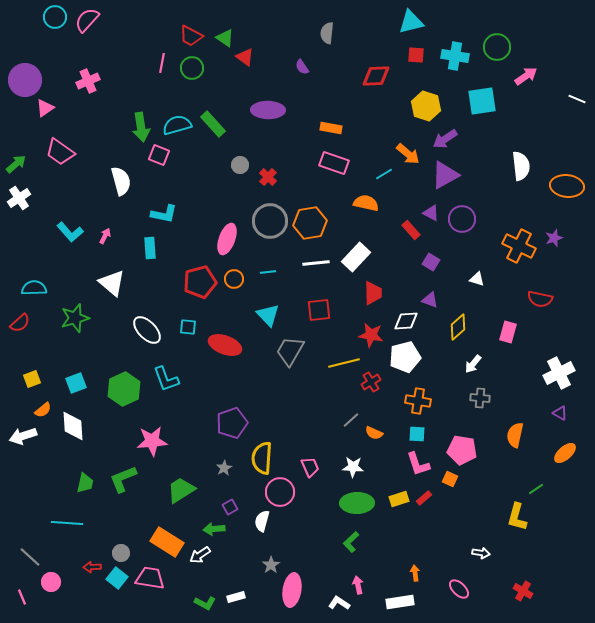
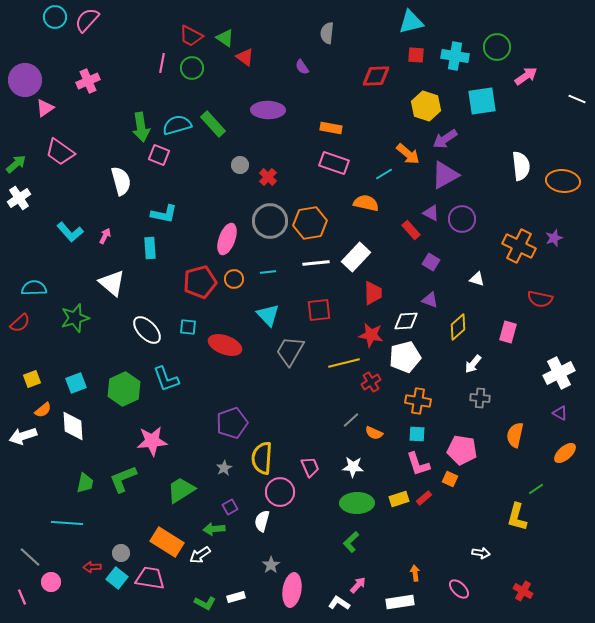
orange ellipse at (567, 186): moved 4 px left, 5 px up
pink arrow at (358, 585): rotated 54 degrees clockwise
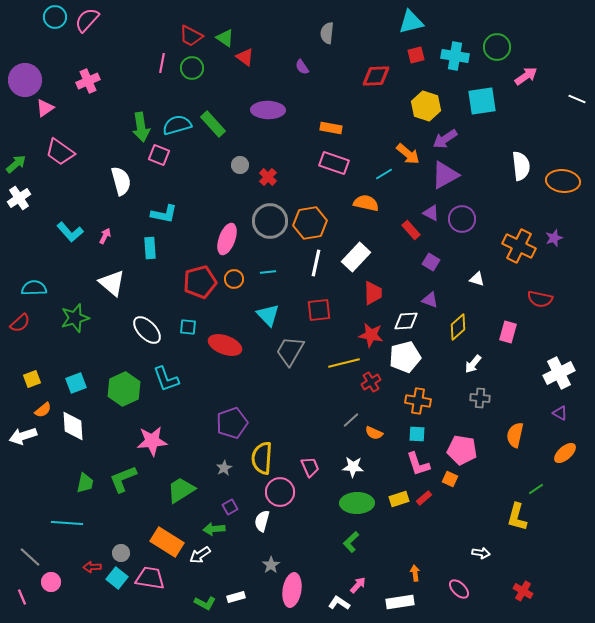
red square at (416, 55): rotated 18 degrees counterclockwise
white line at (316, 263): rotated 72 degrees counterclockwise
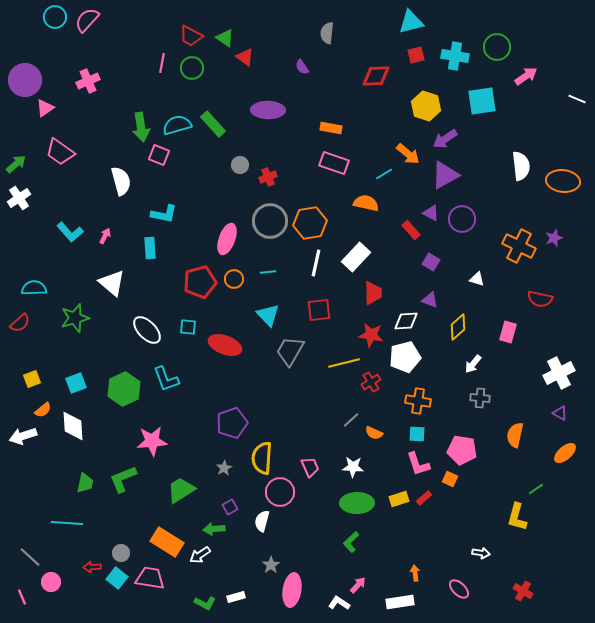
red cross at (268, 177): rotated 24 degrees clockwise
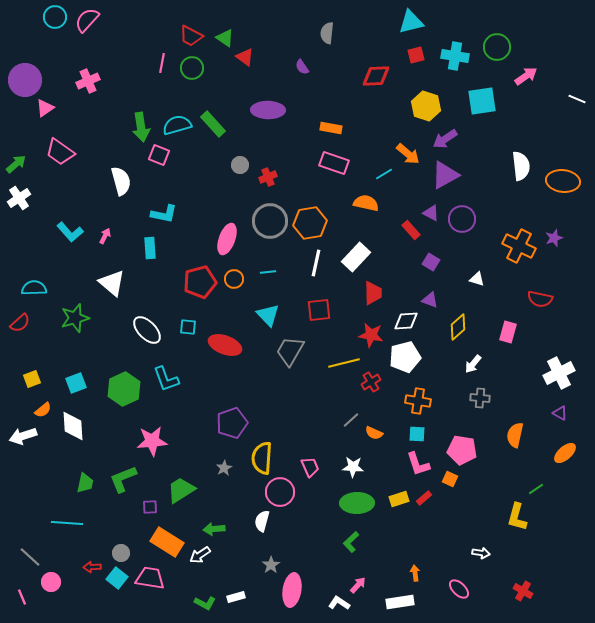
purple square at (230, 507): moved 80 px left; rotated 28 degrees clockwise
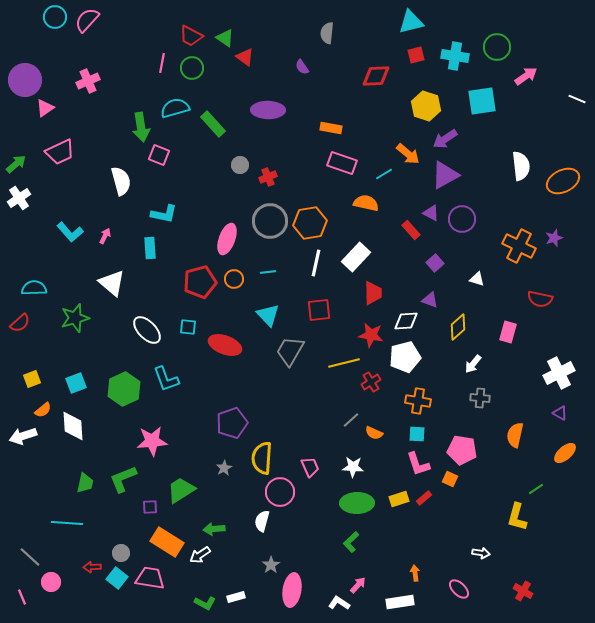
cyan semicircle at (177, 125): moved 2 px left, 17 px up
pink trapezoid at (60, 152): rotated 60 degrees counterclockwise
pink rectangle at (334, 163): moved 8 px right
orange ellipse at (563, 181): rotated 32 degrees counterclockwise
purple square at (431, 262): moved 4 px right, 1 px down; rotated 18 degrees clockwise
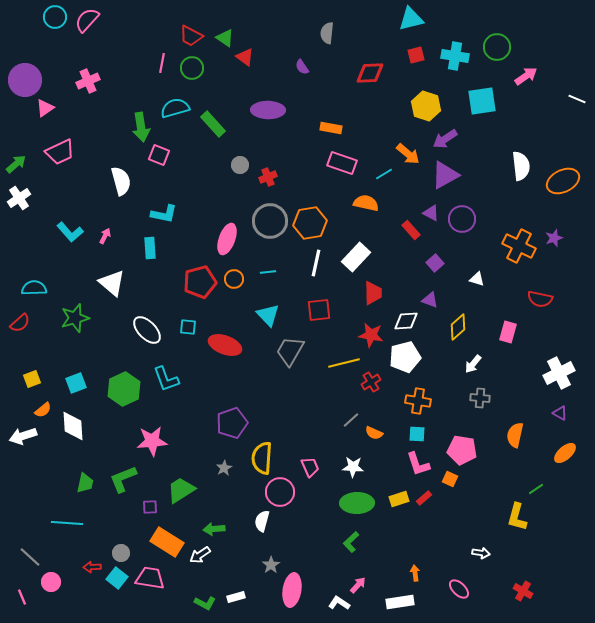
cyan triangle at (411, 22): moved 3 px up
red diamond at (376, 76): moved 6 px left, 3 px up
